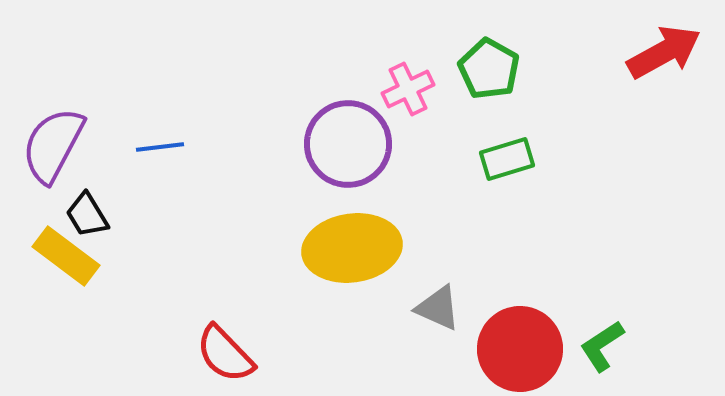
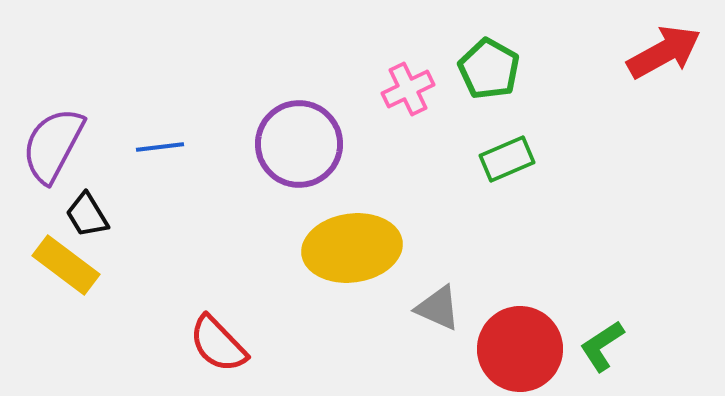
purple circle: moved 49 px left
green rectangle: rotated 6 degrees counterclockwise
yellow rectangle: moved 9 px down
red semicircle: moved 7 px left, 10 px up
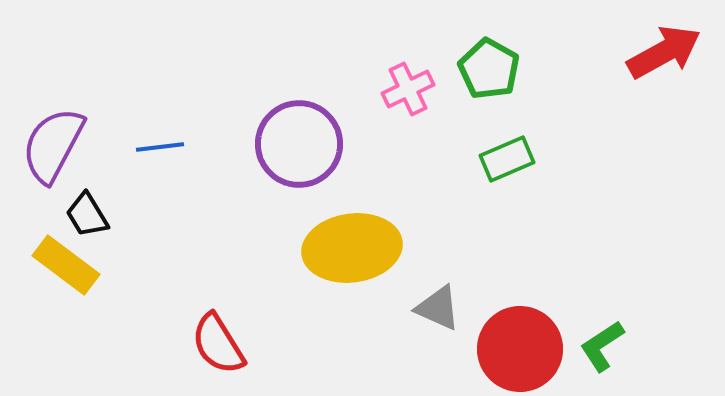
red semicircle: rotated 12 degrees clockwise
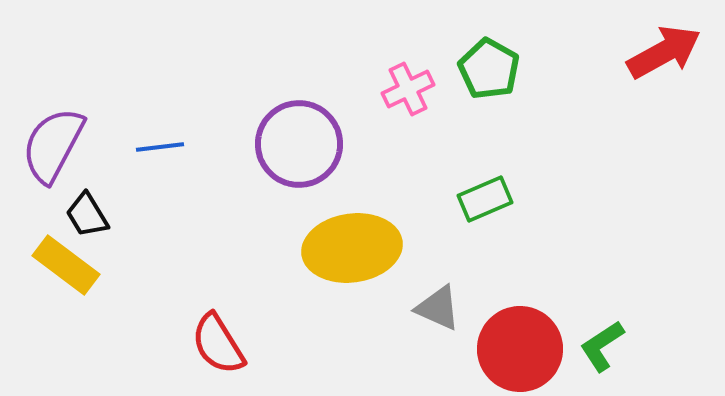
green rectangle: moved 22 px left, 40 px down
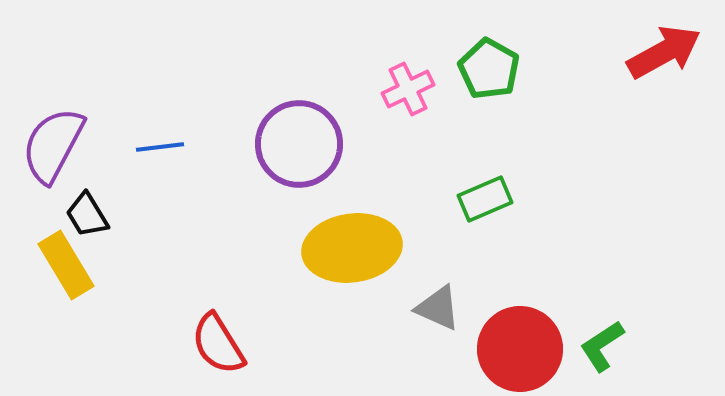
yellow rectangle: rotated 22 degrees clockwise
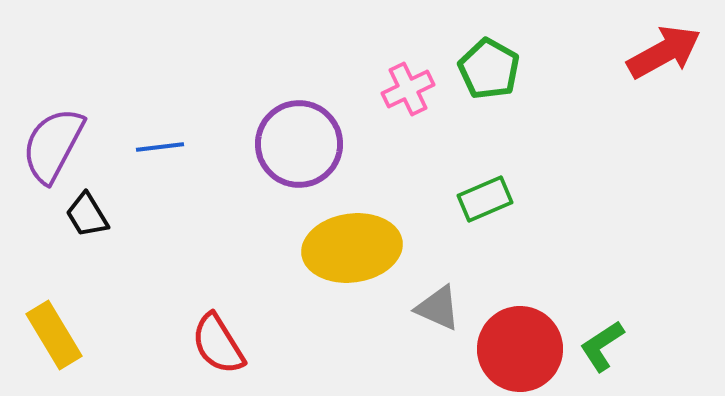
yellow rectangle: moved 12 px left, 70 px down
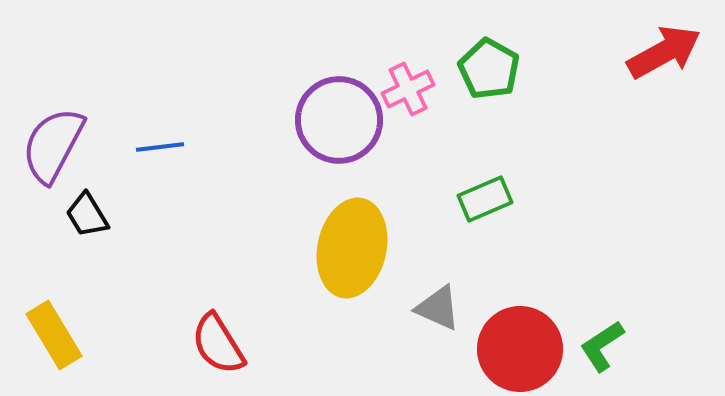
purple circle: moved 40 px right, 24 px up
yellow ellipse: rotated 70 degrees counterclockwise
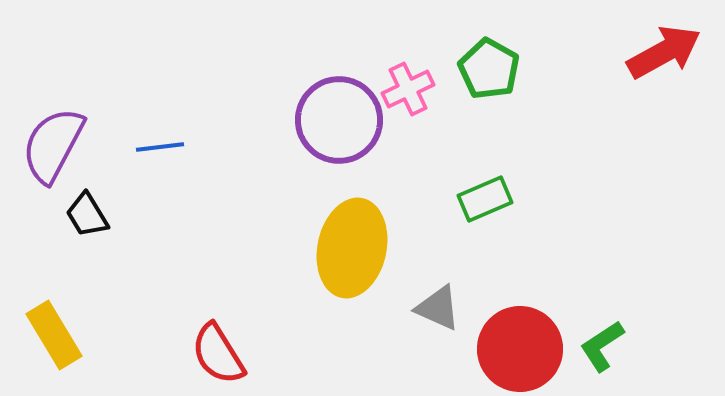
red semicircle: moved 10 px down
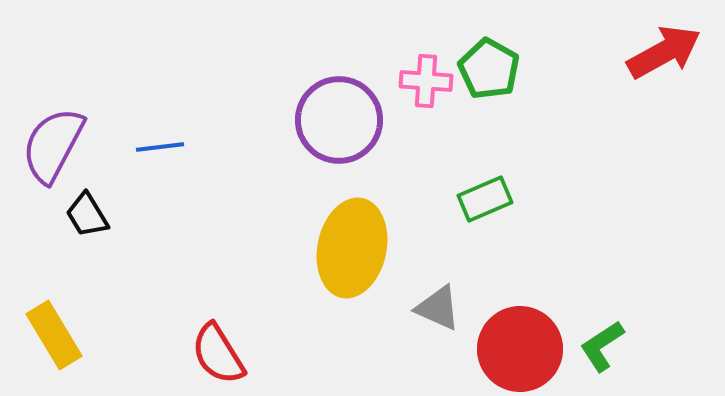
pink cross: moved 18 px right, 8 px up; rotated 30 degrees clockwise
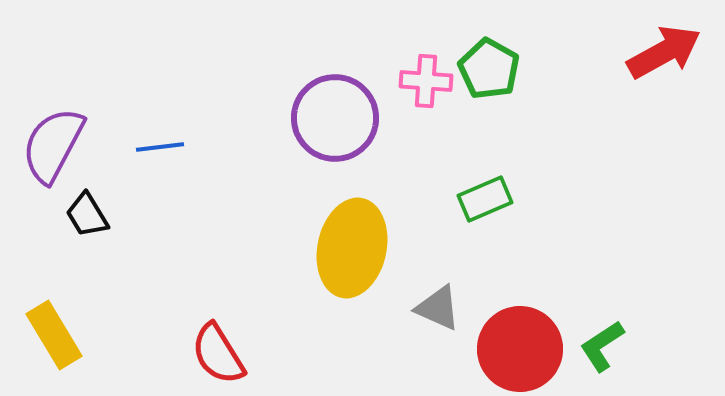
purple circle: moved 4 px left, 2 px up
